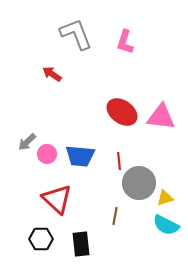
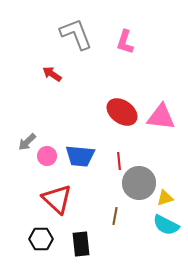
pink circle: moved 2 px down
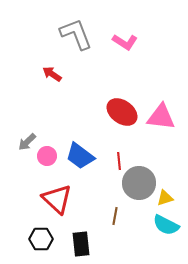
pink L-shape: rotated 75 degrees counterclockwise
blue trapezoid: rotated 32 degrees clockwise
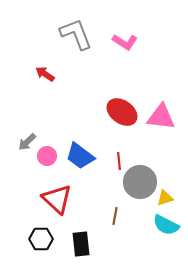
red arrow: moved 7 px left
gray circle: moved 1 px right, 1 px up
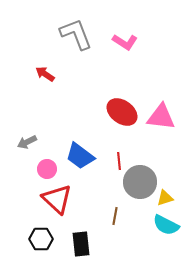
gray arrow: rotated 18 degrees clockwise
pink circle: moved 13 px down
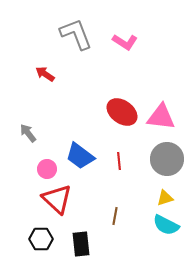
gray arrow: moved 1 px right, 9 px up; rotated 78 degrees clockwise
gray circle: moved 27 px right, 23 px up
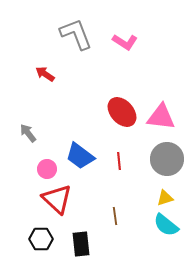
red ellipse: rotated 12 degrees clockwise
brown line: rotated 18 degrees counterclockwise
cyan semicircle: rotated 12 degrees clockwise
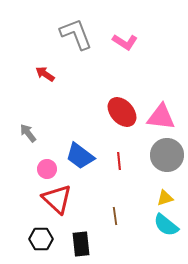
gray circle: moved 4 px up
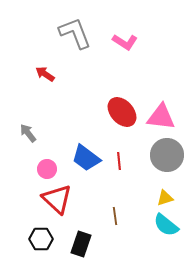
gray L-shape: moved 1 px left, 1 px up
blue trapezoid: moved 6 px right, 2 px down
black rectangle: rotated 25 degrees clockwise
